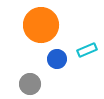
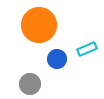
orange circle: moved 2 px left
cyan rectangle: moved 1 px up
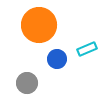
gray circle: moved 3 px left, 1 px up
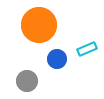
gray circle: moved 2 px up
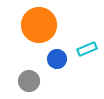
gray circle: moved 2 px right
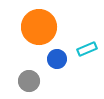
orange circle: moved 2 px down
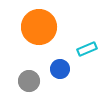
blue circle: moved 3 px right, 10 px down
